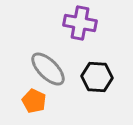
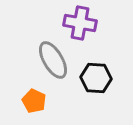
gray ellipse: moved 5 px right, 9 px up; rotated 15 degrees clockwise
black hexagon: moved 1 px left, 1 px down
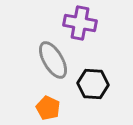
black hexagon: moved 3 px left, 6 px down
orange pentagon: moved 14 px right, 7 px down
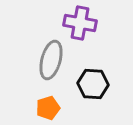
gray ellipse: moved 2 px left; rotated 45 degrees clockwise
orange pentagon: rotated 30 degrees clockwise
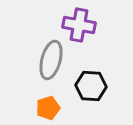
purple cross: moved 1 px left, 2 px down
black hexagon: moved 2 px left, 2 px down
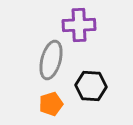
purple cross: rotated 12 degrees counterclockwise
orange pentagon: moved 3 px right, 4 px up
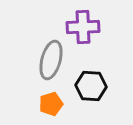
purple cross: moved 4 px right, 2 px down
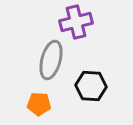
purple cross: moved 7 px left, 5 px up; rotated 12 degrees counterclockwise
orange pentagon: moved 12 px left; rotated 20 degrees clockwise
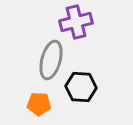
black hexagon: moved 10 px left, 1 px down
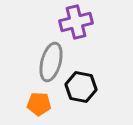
gray ellipse: moved 2 px down
black hexagon: rotated 8 degrees clockwise
